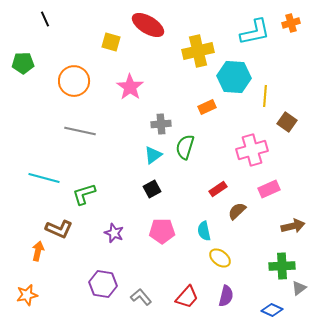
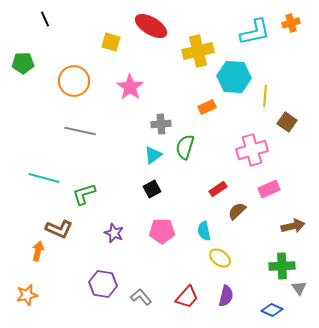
red ellipse: moved 3 px right, 1 px down
gray triangle: rotated 28 degrees counterclockwise
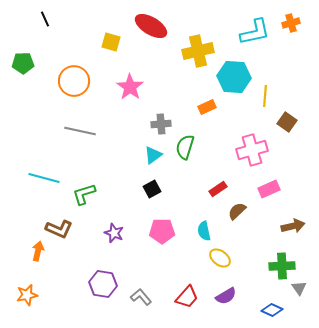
purple semicircle: rotated 45 degrees clockwise
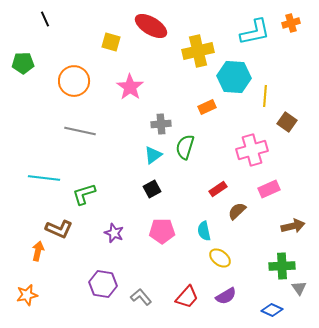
cyan line: rotated 8 degrees counterclockwise
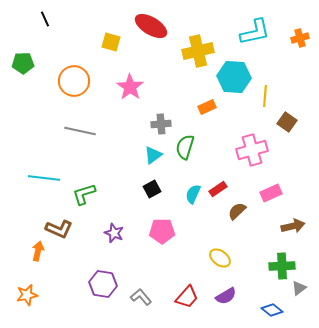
orange cross: moved 9 px right, 15 px down
pink rectangle: moved 2 px right, 4 px down
cyan semicircle: moved 11 px left, 37 px up; rotated 36 degrees clockwise
gray triangle: rotated 28 degrees clockwise
blue diamond: rotated 15 degrees clockwise
